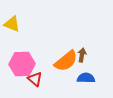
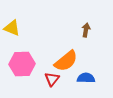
yellow triangle: moved 4 px down
brown arrow: moved 4 px right, 25 px up
red triangle: moved 17 px right; rotated 28 degrees clockwise
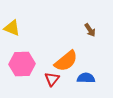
brown arrow: moved 4 px right; rotated 136 degrees clockwise
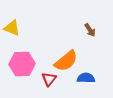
red triangle: moved 3 px left
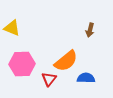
brown arrow: rotated 48 degrees clockwise
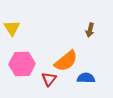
yellow triangle: rotated 36 degrees clockwise
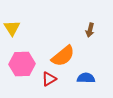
orange semicircle: moved 3 px left, 5 px up
red triangle: rotated 21 degrees clockwise
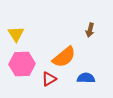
yellow triangle: moved 4 px right, 6 px down
orange semicircle: moved 1 px right, 1 px down
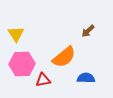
brown arrow: moved 2 px left, 1 px down; rotated 32 degrees clockwise
red triangle: moved 6 px left, 1 px down; rotated 21 degrees clockwise
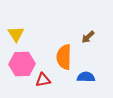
brown arrow: moved 6 px down
orange semicircle: rotated 130 degrees clockwise
blue semicircle: moved 1 px up
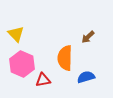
yellow triangle: rotated 12 degrees counterclockwise
orange semicircle: moved 1 px right, 1 px down
pink hexagon: rotated 25 degrees clockwise
blue semicircle: rotated 18 degrees counterclockwise
